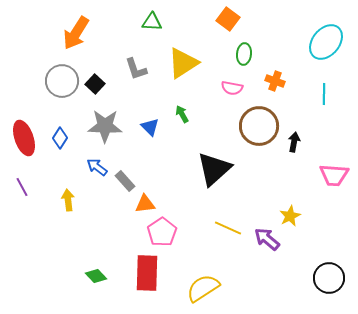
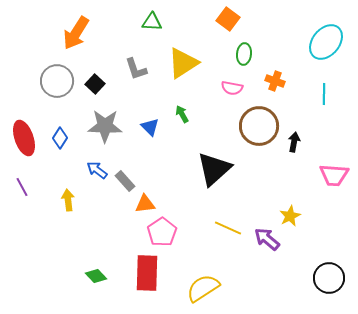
gray circle: moved 5 px left
blue arrow: moved 3 px down
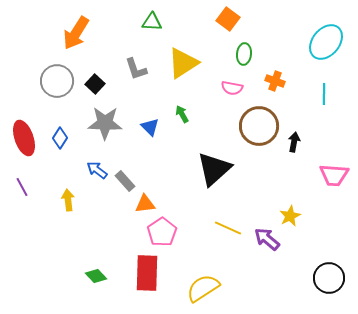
gray star: moved 3 px up
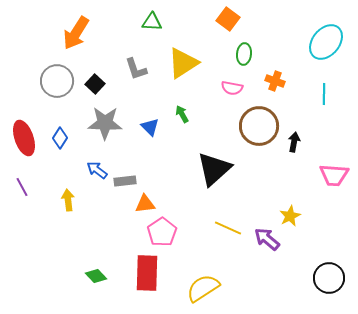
gray rectangle: rotated 55 degrees counterclockwise
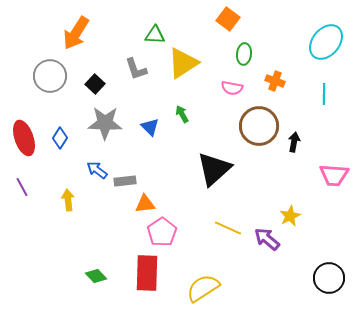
green triangle: moved 3 px right, 13 px down
gray circle: moved 7 px left, 5 px up
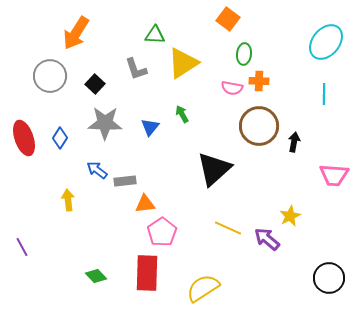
orange cross: moved 16 px left; rotated 18 degrees counterclockwise
blue triangle: rotated 24 degrees clockwise
purple line: moved 60 px down
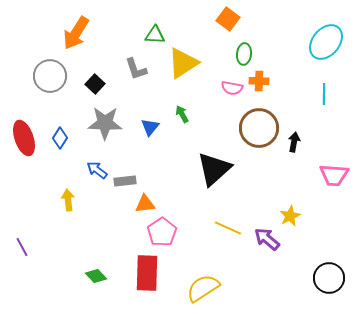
brown circle: moved 2 px down
